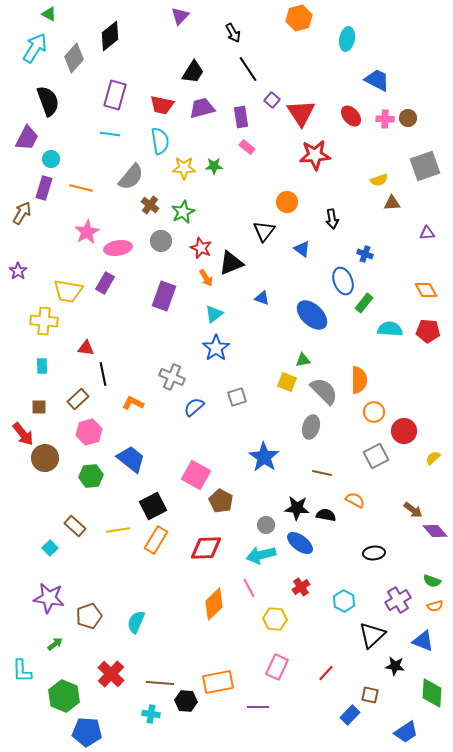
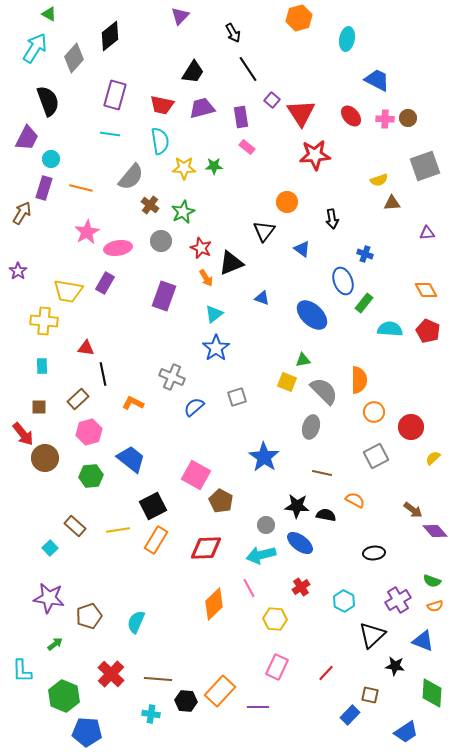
red pentagon at (428, 331): rotated 20 degrees clockwise
red circle at (404, 431): moved 7 px right, 4 px up
black star at (297, 508): moved 2 px up
orange rectangle at (218, 682): moved 2 px right, 9 px down; rotated 36 degrees counterclockwise
brown line at (160, 683): moved 2 px left, 4 px up
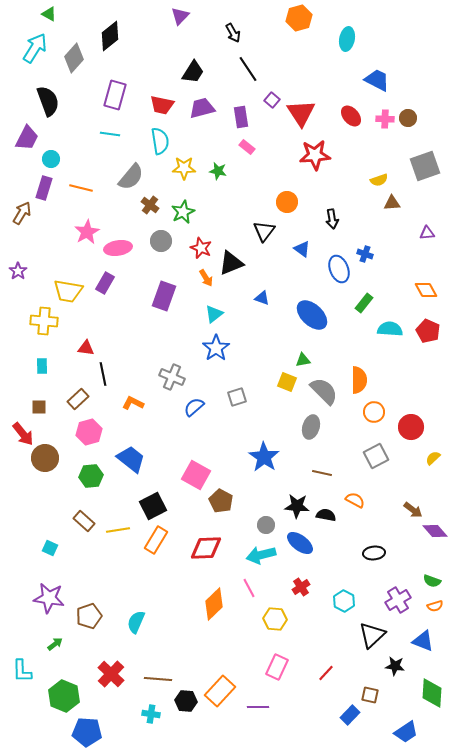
green star at (214, 166): moved 4 px right, 5 px down; rotated 12 degrees clockwise
blue ellipse at (343, 281): moved 4 px left, 12 px up
brown rectangle at (75, 526): moved 9 px right, 5 px up
cyan square at (50, 548): rotated 21 degrees counterclockwise
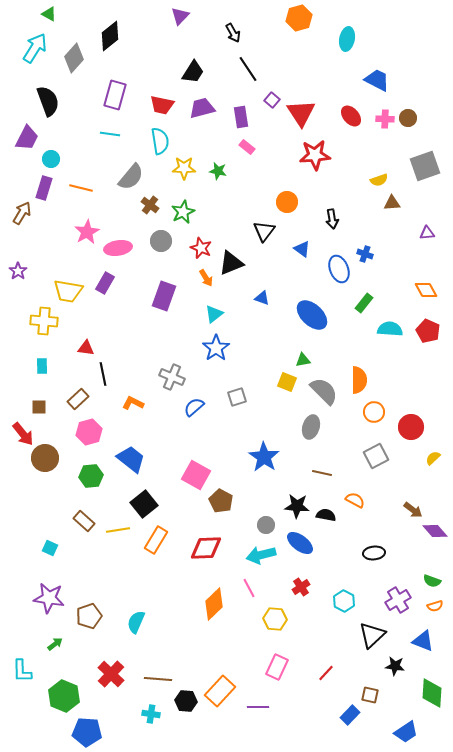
black square at (153, 506): moved 9 px left, 2 px up; rotated 12 degrees counterclockwise
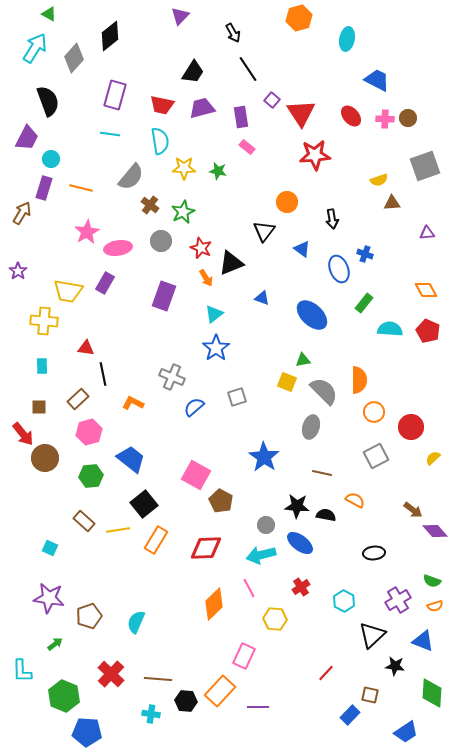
pink rectangle at (277, 667): moved 33 px left, 11 px up
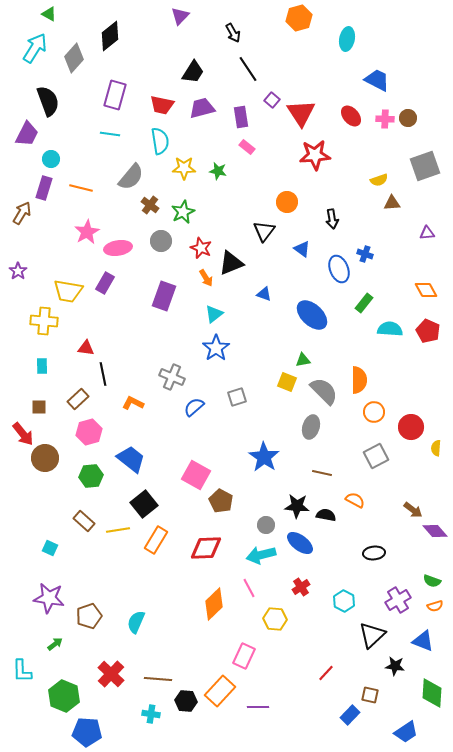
purple trapezoid at (27, 138): moved 4 px up
blue triangle at (262, 298): moved 2 px right, 4 px up
yellow semicircle at (433, 458): moved 3 px right, 10 px up; rotated 42 degrees counterclockwise
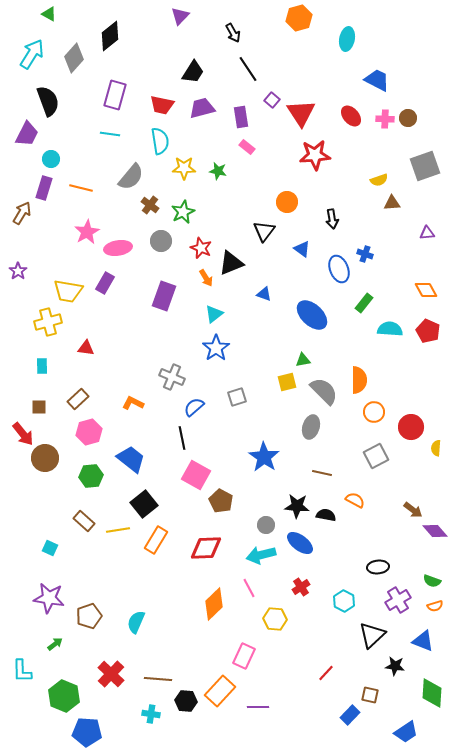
cyan arrow at (35, 48): moved 3 px left, 6 px down
yellow cross at (44, 321): moved 4 px right, 1 px down; rotated 20 degrees counterclockwise
black line at (103, 374): moved 79 px right, 64 px down
yellow square at (287, 382): rotated 36 degrees counterclockwise
black ellipse at (374, 553): moved 4 px right, 14 px down
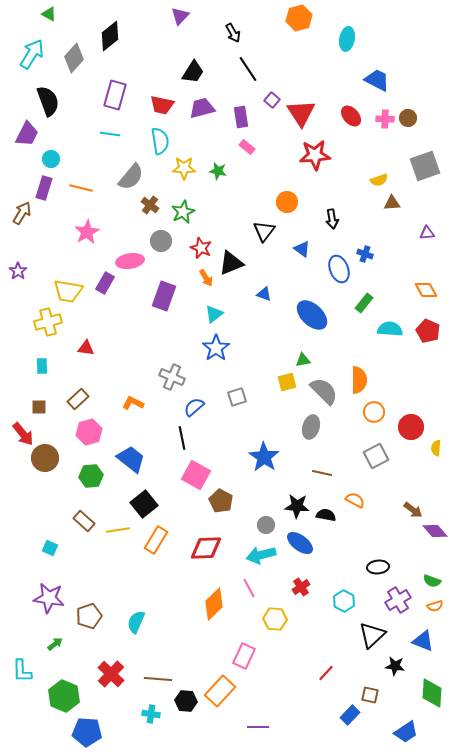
pink ellipse at (118, 248): moved 12 px right, 13 px down
purple line at (258, 707): moved 20 px down
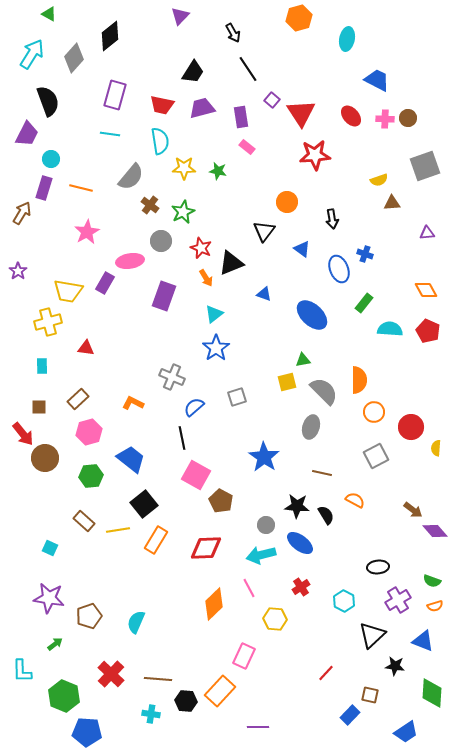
black semicircle at (326, 515): rotated 48 degrees clockwise
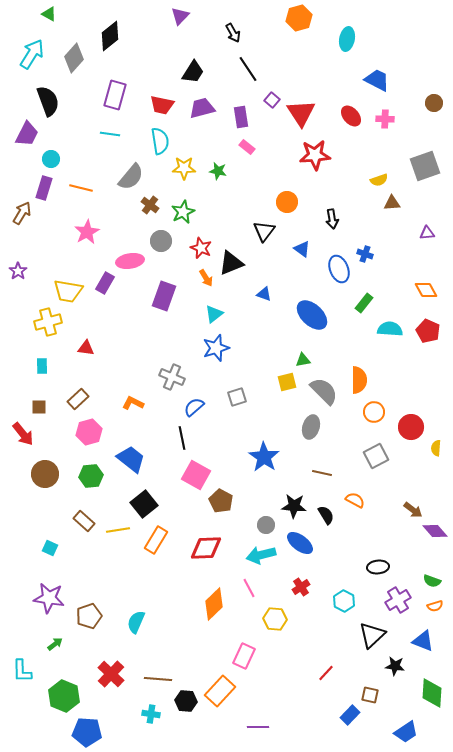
brown circle at (408, 118): moved 26 px right, 15 px up
blue star at (216, 348): rotated 16 degrees clockwise
brown circle at (45, 458): moved 16 px down
black star at (297, 506): moved 3 px left
